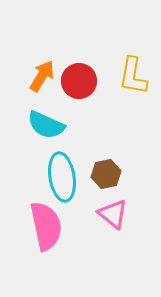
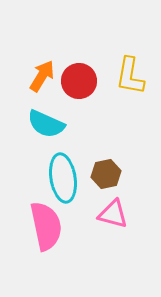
yellow L-shape: moved 3 px left
cyan semicircle: moved 1 px up
cyan ellipse: moved 1 px right, 1 px down
pink triangle: rotated 24 degrees counterclockwise
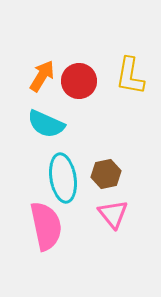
pink triangle: rotated 36 degrees clockwise
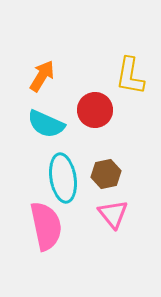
red circle: moved 16 px right, 29 px down
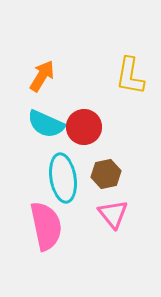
red circle: moved 11 px left, 17 px down
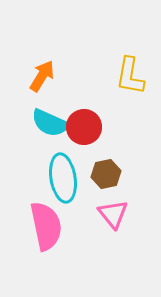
cyan semicircle: moved 4 px right, 1 px up
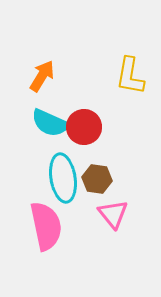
brown hexagon: moved 9 px left, 5 px down; rotated 20 degrees clockwise
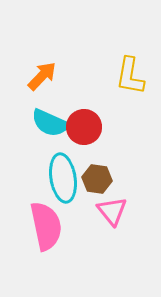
orange arrow: rotated 12 degrees clockwise
pink triangle: moved 1 px left, 3 px up
